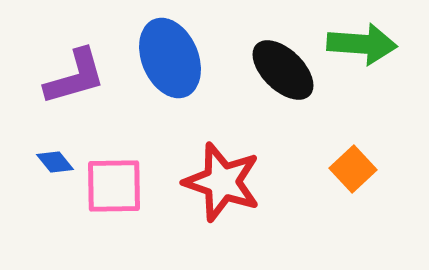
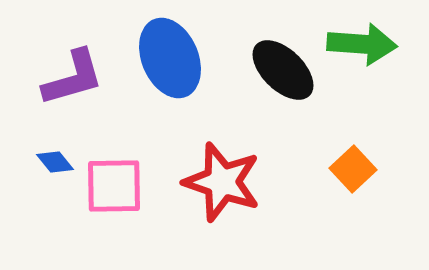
purple L-shape: moved 2 px left, 1 px down
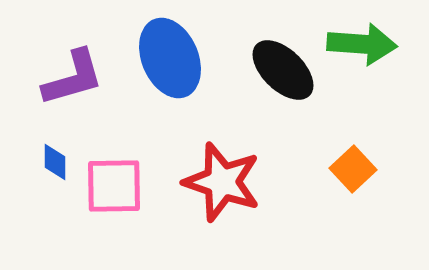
blue diamond: rotated 39 degrees clockwise
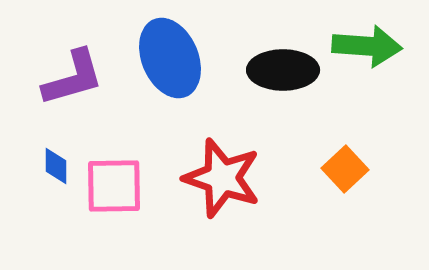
green arrow: moved 5 px right, 2 px down
black ellipse: rotated 44 degrees counterclockwise
blue diamond: moved 1 px right, 4 px down
orange square: moved 8 px left
red star: moved 4 px up
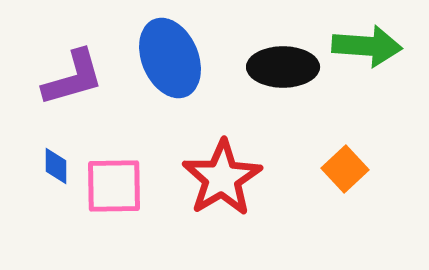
black ellipse: moved 3 px up
red star: rotated 22 degrees clockwise
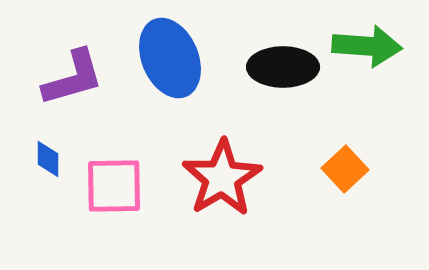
blue diamond: moved 8 px left, 7 px up
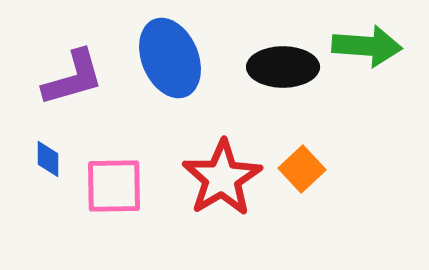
orange square: moved 43 px left
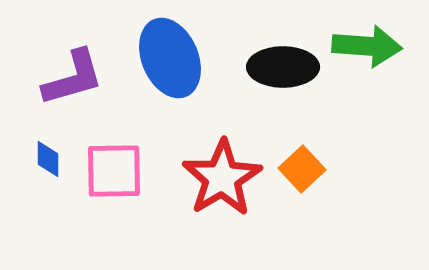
pink square: moved 15 px up
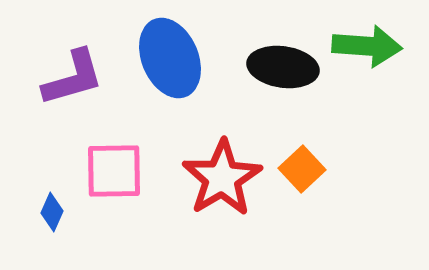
black ellipse: rotated 8 degrees clockwise
blue diamond: moved 4 px right, 53 px down; rotated 24 degrees clockwise
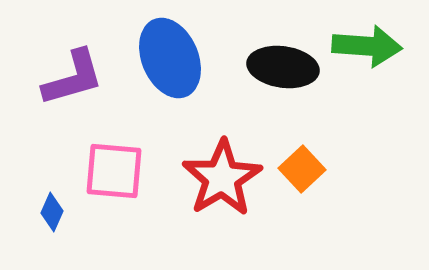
pink square: rotated 6 degrees clockwise
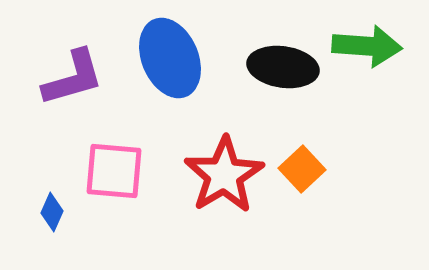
red star: moved 2 px right, 3 px up
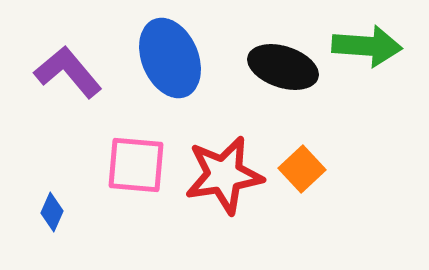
black ellipse: rotated 10 degrees clockwise
purple L-shape: moved 5 px left, 6 px up; rotated 114 degrees counterclockwise
pink square: moved 22 px right, 6 px up
red star: rotated 22 degrees clockwise
